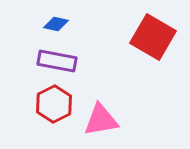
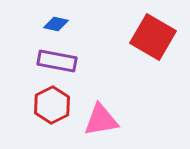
red hexagon: moved 2 px left, 1 px down
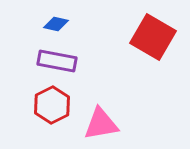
pink triangle: moved 4 px down
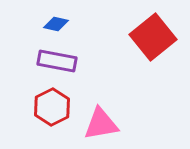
red square: rotated 21 degrees clockwise
red hexagon: moved 2 px down
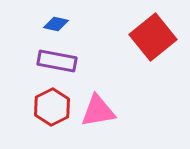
pink triangle: moved 3 px left, 13 px up
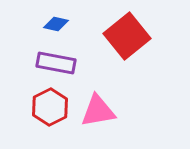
red square: moved 26 px left, 1 px up
purple rectangle: moved 1 px left, 2 px down
red hexagon: moved 2 px left
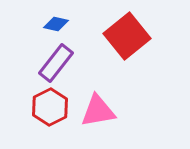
purple rectangle: rotated 63 degrees counterclockwise
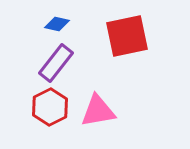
blue diamond: moved 1 px right
red square: rotated 27 degrees clockwise
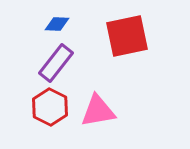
blue diamond: rotated 10 degrees counterclockwise
red hexagon: rotated 6 degrees counterclockwise
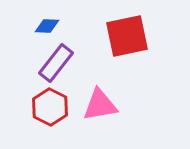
blue diamond: moved 10 px left, 2 px down
pink triangle: moved 2 px right, 6 px up
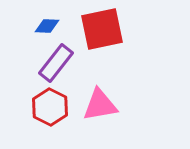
red square: moved 25 px left, 7 px up
